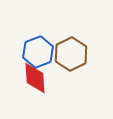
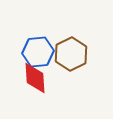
blue hexagon: rotated 16 degrees clockwise
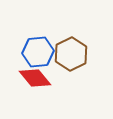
red diamond: rotated 36 degrees counterclockwise
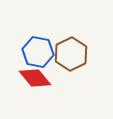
blue hexagon: rotated 16 degrees clockwise
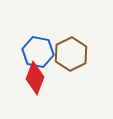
red diamond: rotated 60 degrees clockwise
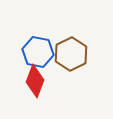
red diamond: moved 3 px down
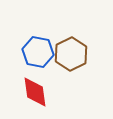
red diamond: moved 11 px down; rotated 28 degrees counterclockwise
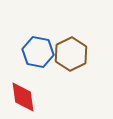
red diamond: moved 12 px left, 5 px down
